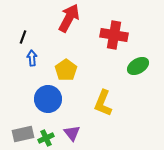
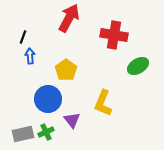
blue arrow: moved 2 px left, 2 px up
purple triangle: moved 13 px up
green cross: moved 6 px up
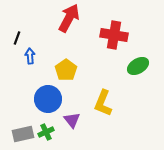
black line: moved 6 px left, 1 px down
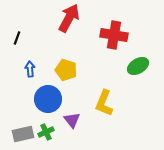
blue arrow: moved 13 px down
yellow pentagon: rotated 20 degrees counterclockwise
yellow L-shape: moved 1 px right
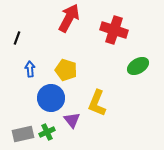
red cross: moved 5 px up; rotated 8 degrees clockwise
blue circle: moved 3 px right, 1 px up
yellow L-shape: moved 7 px left
green cross: moved 1 px right
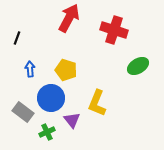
gray rectangle: moved 22 px up; rotated 50 degrees clockwise
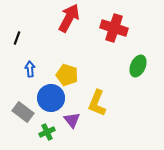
red cross: moved 2 px up
green ellipse: rotated 35 degrees counterclockwise
yellow pentagon: moved 1 px right, 5 px down
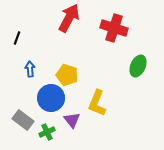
gray rectangle: moved 8 px down
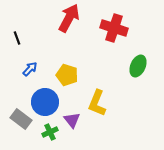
black line: rotated 40 degrees counterclockwise
blue arrow: rotated 49 degrees clockwise
blue circle: moved 6 px left, 4 px down
gray rectangle: moved 2 px left, 1 px up
green cross: moved 3 px right
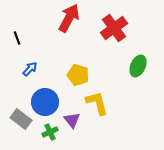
red cross: rotated 36 degrees clockwise
yellow pentagon: moved 11 px right
yellow L-shape: rotated 144 degrees clockwise
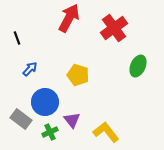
yellow L-shape: moved 9 px right, 29 px down; rotated 24 degrees counterclockwise
